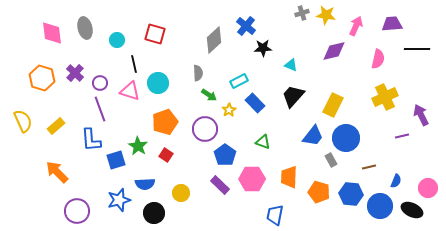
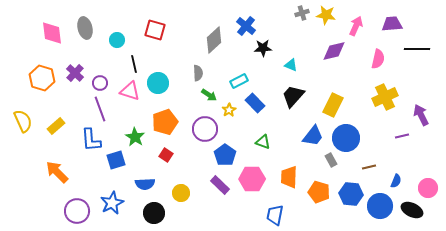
red square at (155, 34): moved 4 px up
green star at (138, 146): moved 3 px left, 9 px up
blue star at (119, 200): moved 7 px left, 3 px down; rotated 10 degrees counterclockwise
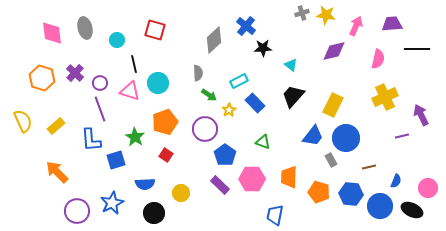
cyan triangle at (291, 65): rotated 16 degrees clockwise
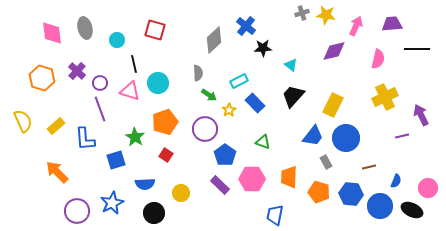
purple cross at (75, 73): moved 2 px right, 2 px up
blue L-shape at (91, 140): moved 6 px left, 1 px up
gray rectangle at (331, 160): moved 5 px left, 2 px down
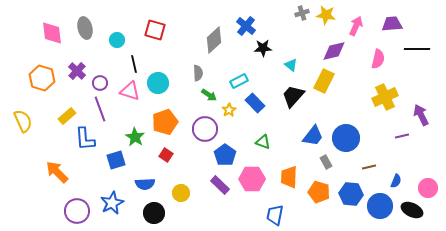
yellow rectangle at (333, 105): moved 9 px left, 24 px up
yellow rectangle at (56, 126): moved 11 px right, 10 px up
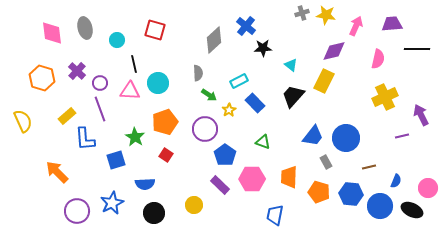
pink triangle at (130, 91): rotated 15 degrees counterclockwise
yellow circle at (181, 193): moved 13 px right, 12 px down
